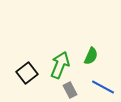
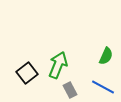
green semicircle: moved 15 px right
green arrow: moved 2 px left
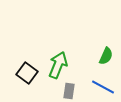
black square: rotated 15 degrees counterclockwise
gray rectangle: moved 1 px left, 1 px down; rotated 35 degrees clockwise
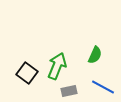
green semicircle: moved 11 px left, 1 px up
green arrow: moved 1 px left, 1 px down
gray rectangle: rotated 70 degrees clockwise
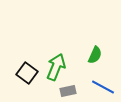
green arrow: moved 1 px left, 1 px down
gray rectangle: moved 1 px left
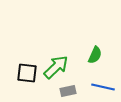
green arrow: rotated 24 degrees clockwise
black square: rotated 30 degrees counterclockwise
blue line: rotated 15 degrees counterclockwise
